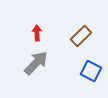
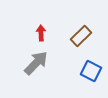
red arrow: moved 4 px right
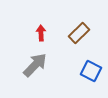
brown rectangle: moved 2 px left, 3 px up
gray arrow: moved 1 px left, 2 px down
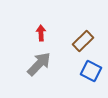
brown rectangle: moved 4 px right, 8 px down
gray arrow: moved 4 px right, 1 px up
